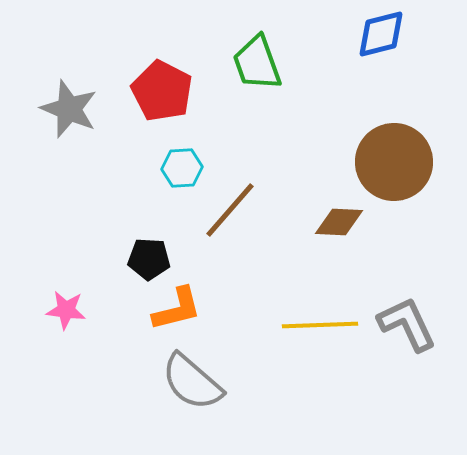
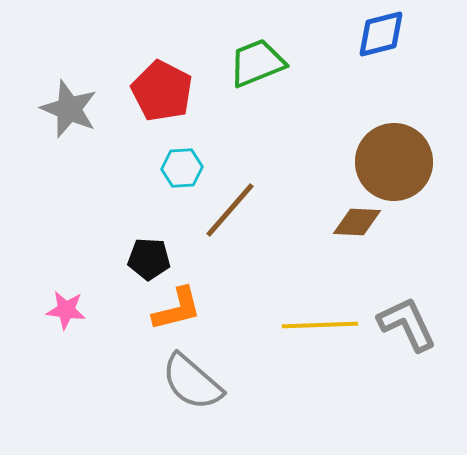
green trapezoid: rotated 88 degrees clockwise
brown diamond: moved 18 px right
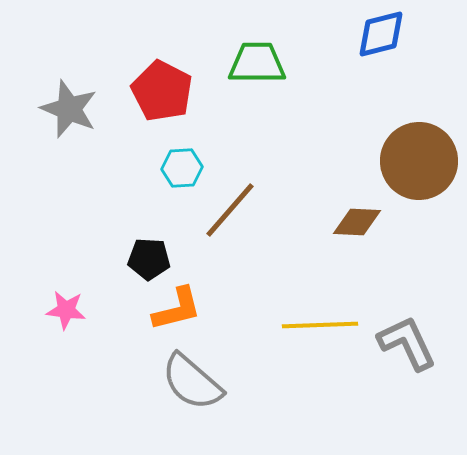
green trapezoid: rotated 22 degrees clockwise
brown circle: moved 25 px right, 1 px up
gray L-shape: moved 19 px down
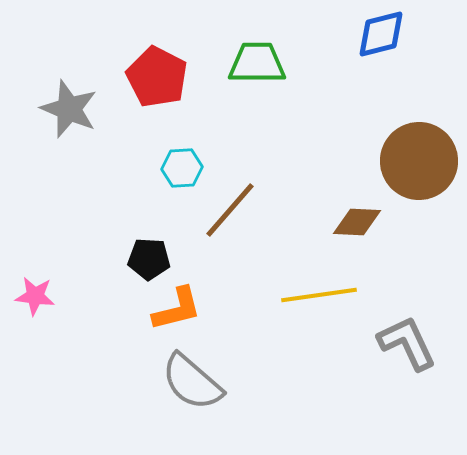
red pentagon: moved 5 px left, 14 px up
pink star: moved 31 px left, 14 px up
yellow line: moved 1 px left, 30 px up; rotated 6 degrees counterclockwise
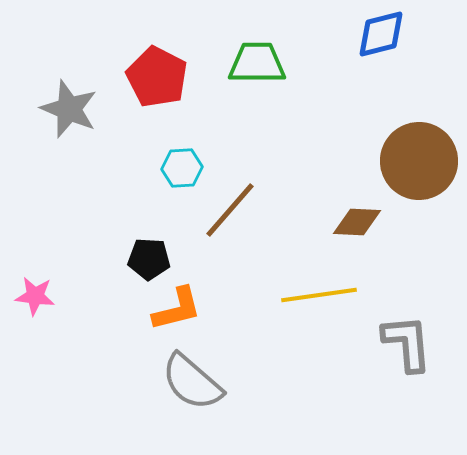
gray L-shape: rotated 20 degrees clockwise
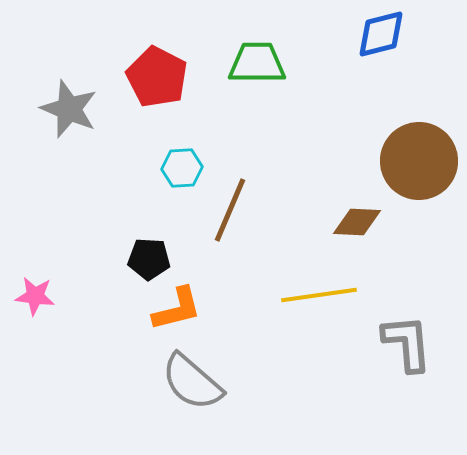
brown line: rotated 18 degrees counterclockwise
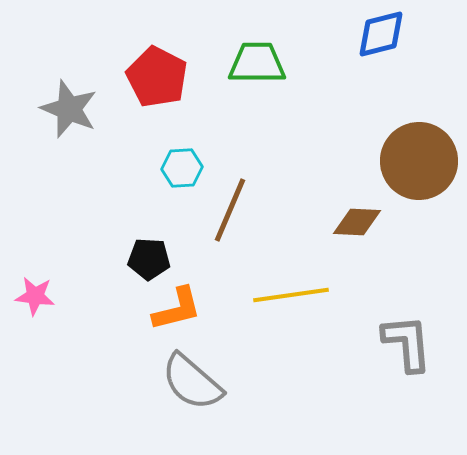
yellow line: moved 28 px left
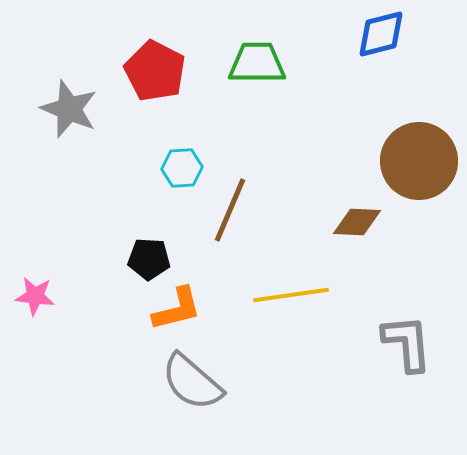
red pentagon: moved 2 px left, 6 px up
